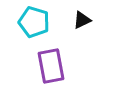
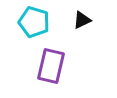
purple rectangle: rotated 24 degrees clockwise
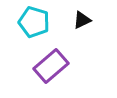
purple rectangle: rotated 36 degrees clockwise
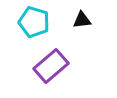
black triangle: rotated 18 degrees clockwise
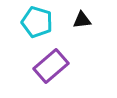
cyan pentagon: moved 3 px right
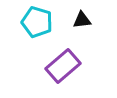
purple rectangle: moved 12 px right
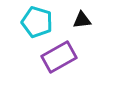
purple rectangle: moved 4 px left, 9 px up; rotated 12 degrees clockwise
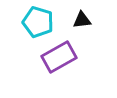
cyan pentagon: moved 1 px right
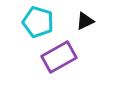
black triangle: moved 3 px right, 1 px down; rotated 18 degrees counterclockwise
